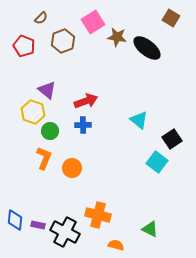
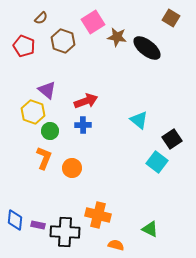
brown hexagon: rotated 20 degrees counterclockwise
black cross: rotated 24 degrees counterclockwise
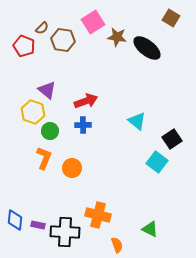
brown semicircle: moved 1 px right, 10 px down
brown hexagon: moved 1 px up; rotated 10 degrees counterclockwise
cyan triangle: moved 2 px left, 1 px down
orange semicircle: moved 1 px right; rotated 56 degrees clockwise
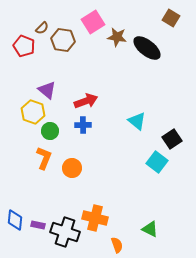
orange cross: moved 3 px left, 3 px down
black cross: rotated 16 degrees clockwise
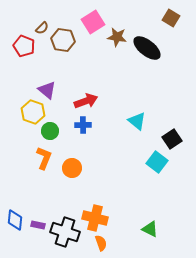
orange semicircle: moved 16 px left, 2 px up
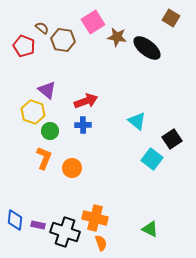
brown semicircle: rotated 96 degrees counterclockwise
cyan square: moved 5 px left, 3 px up
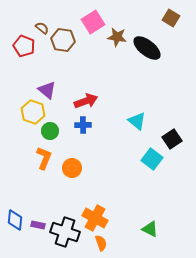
orange cross: rotated 15 degrees clockwise
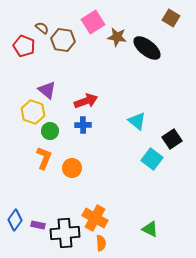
blue diamond: rotated 30 degrees clockwise
black cross: moved 1 px down; rotated 24 degrees counterclockwise
orange semicircle: rotated 14 degrees clockwise
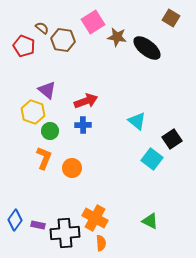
green triangle: moved 8 px up
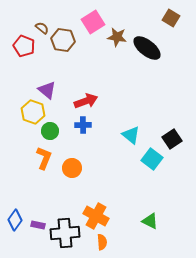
cyan triangle: moved 6 px left, 14 px down
orange cross: moved 1 px right, 2 px up
orange semicircle: moved 1 px right, 1 px up
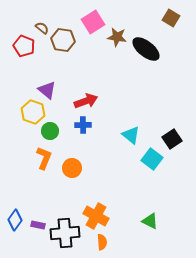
black ellipse: moved 1 px left, 1 px down
